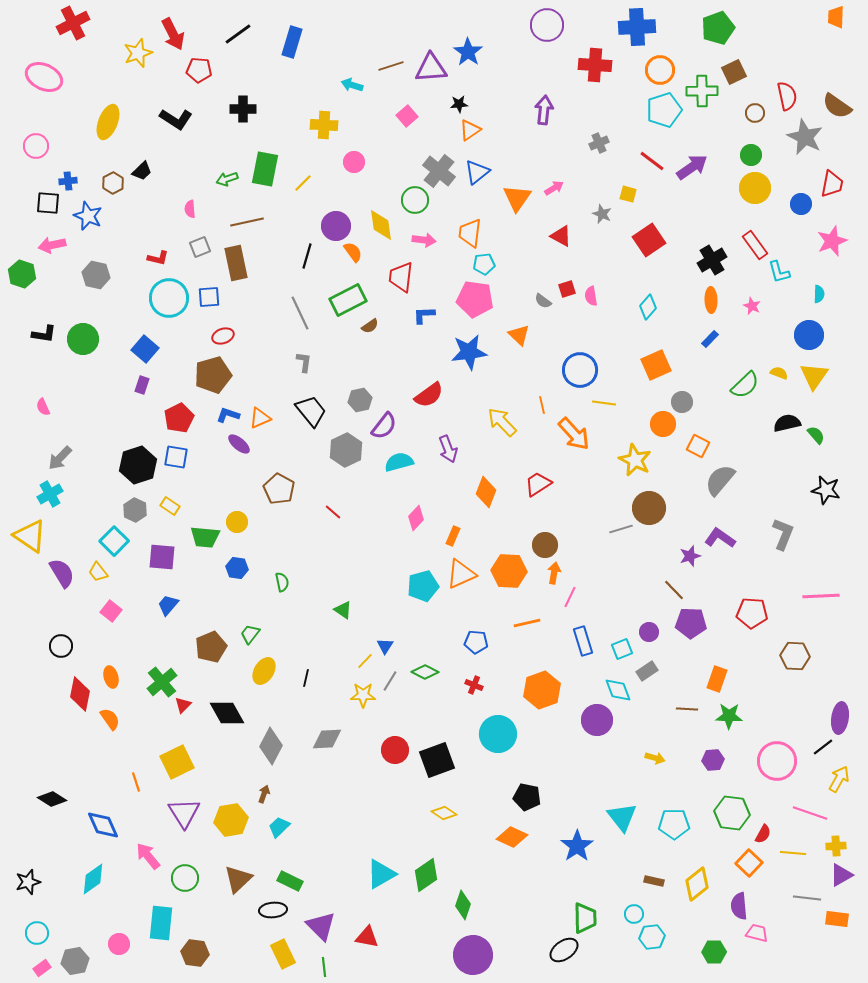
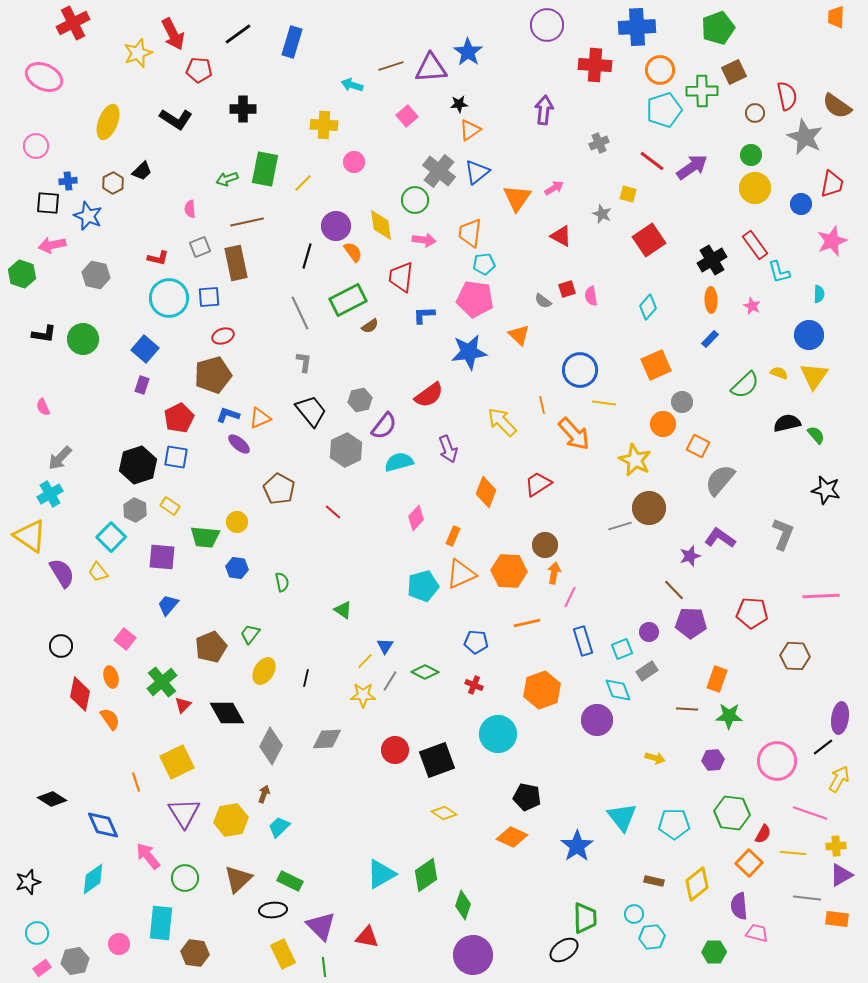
gray line at (621, 529): moved 1 px left, 3 px up
cyan square at (114, 541): moved 3 px left, 4 px up
pink square at (111, 611): moved 14 px right, 28 px down
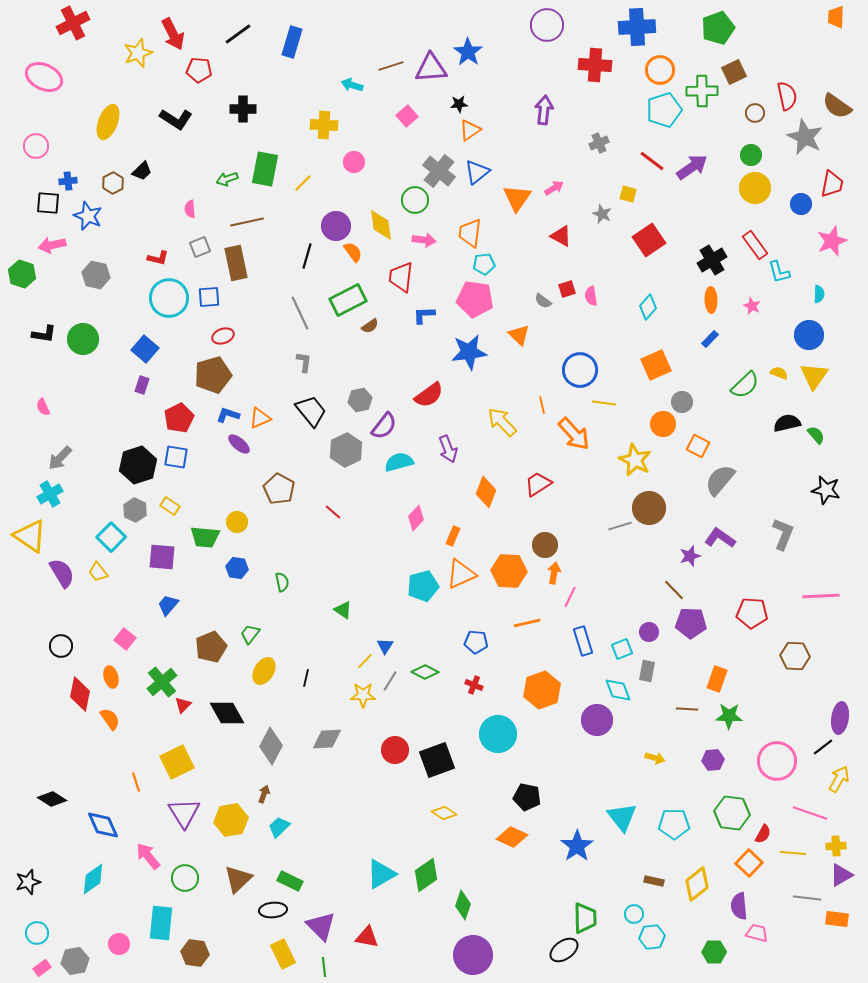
gray rectangle at (647, 671): rotated 45 degrees counterclockwise
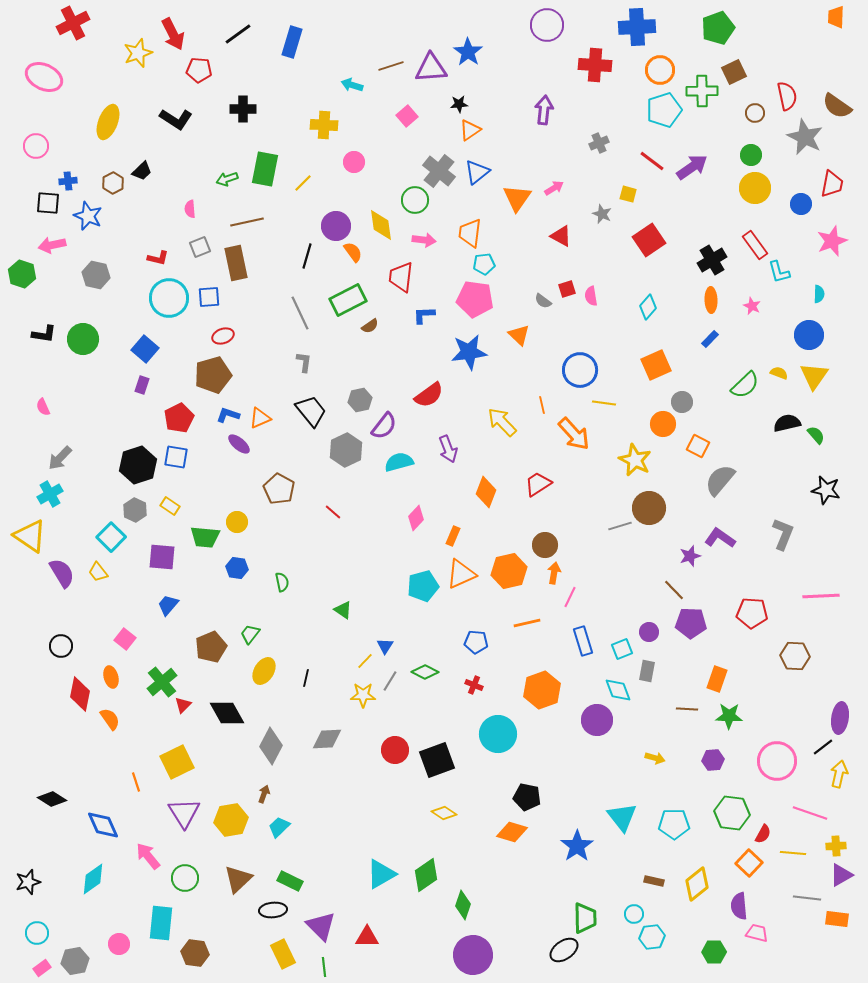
orange hexagon at (509, 571): rotated 16 degrees counterclockwise
yellow arrow at (839, 779): moved 5 px up; rotated 16 degrees counterclockwise
orange diamond at (512, 837): moved 5 px up; rotated 8 degrees counterclockwise
red triangle at (367, 937): rotated 10 degrees counterclockwise
